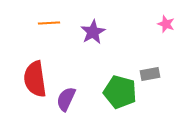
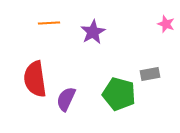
green pentagon: moved 1 px left, 2 px down
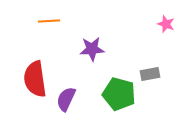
orange line: moved 2 px up
purple star: moved 1 px left, 17 px down; rotated 25 degrees clockwise
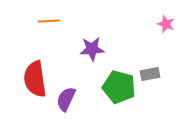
green pentagon: moved 7 px up
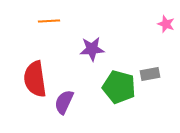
purple semicircle: moved 2 px left, 3 px down
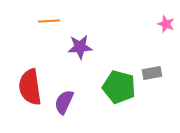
purple star: moved 12 px left, 2 px up
gray rectangle: moved 2 px right, 1 px up
red semicircle: moved 5 px left, 8 px down
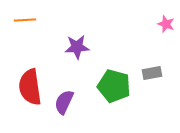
orange line: moved 24 px left, 1 px up
purple star: moved 3 px left
green pentagon: moved 5 px left, 1 px up
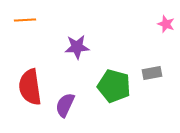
purple semicircle: moved 1 px right, 3 px down
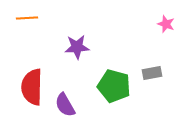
orange line: moved 2 px right, 2 px up
red semicircle: moved 2 px right; rotated 9 degrees clockwise
purple semicircle: rotated 55 degrees counterclockwise
